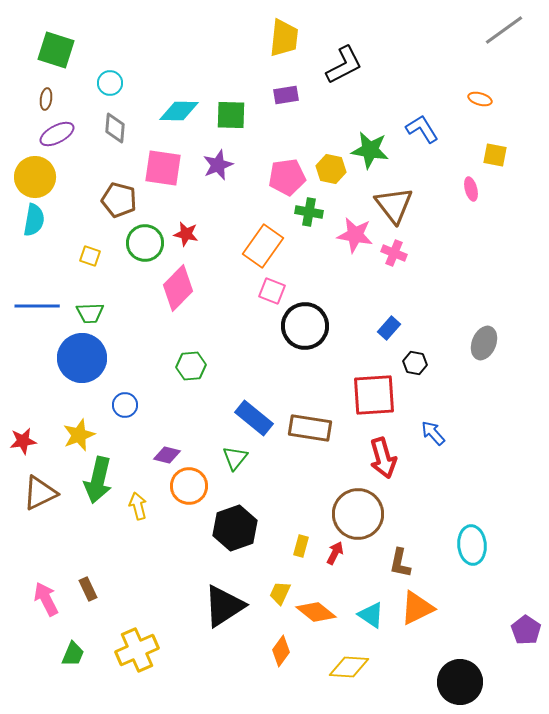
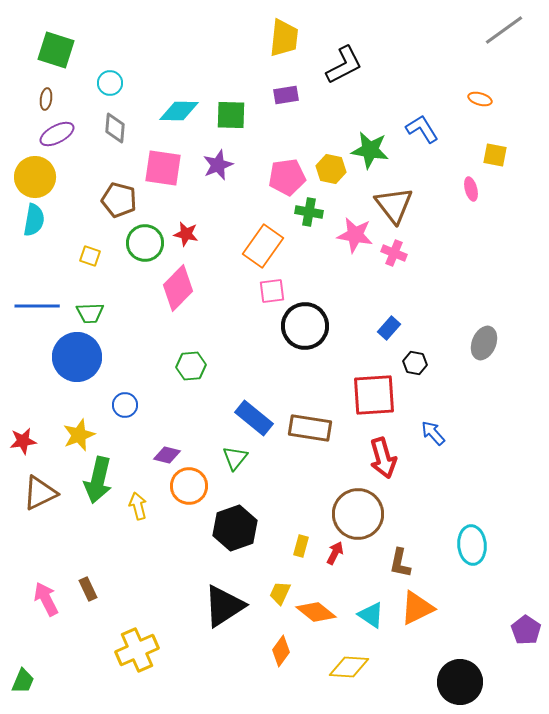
pink square at (272, 291): rotated 28 degrees counterclockwise
blue circle at (82, 358): moved 5 px left, 1 px up
green trapezoid at (73, 654): moved 50 px left, 27 px down
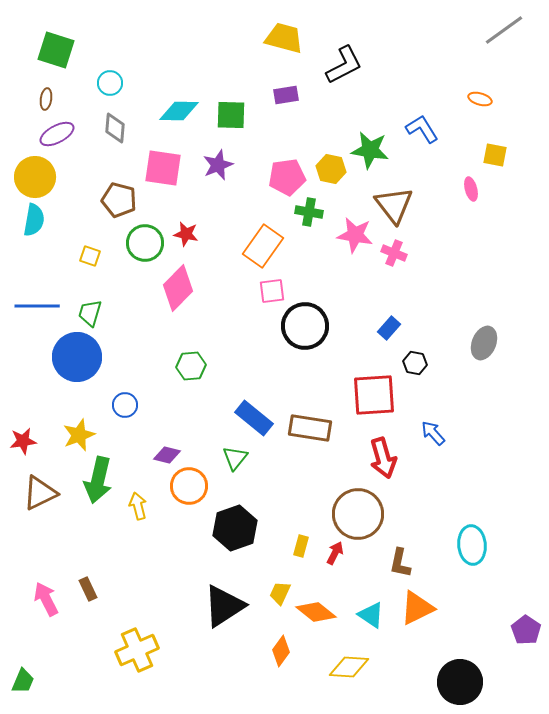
yellow trapezoid at (284, 38): rotated 81 degrees counterclockwise
green trapezoid at (90, 313): rotated 108 degrees clockwise
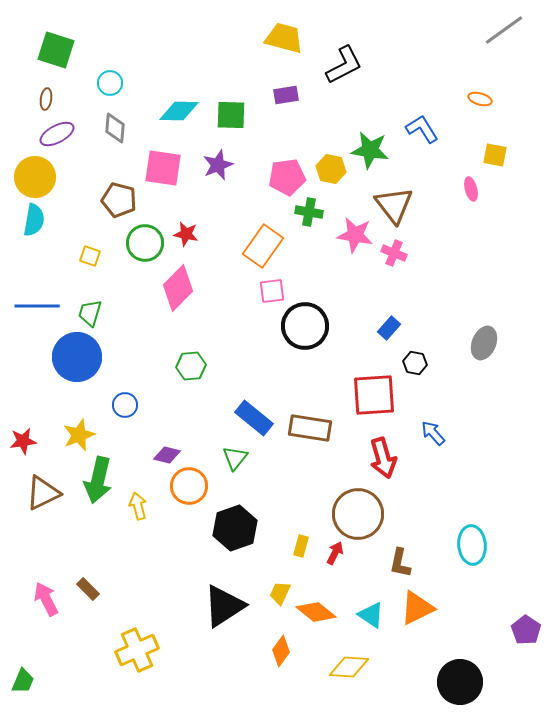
brown triangle at (40, 493): moved 3 px right
brown rectangle at (88, 589): rotated 20 degrees counterclockwise
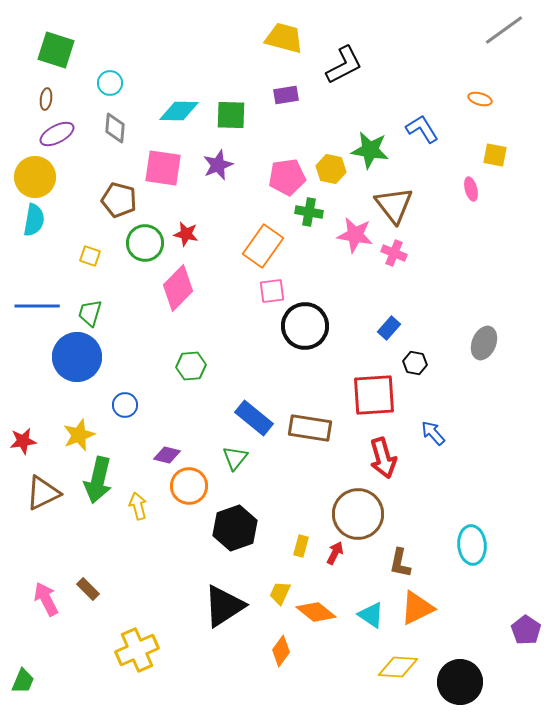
yellow diamond at (349, 667): moved 49 px right
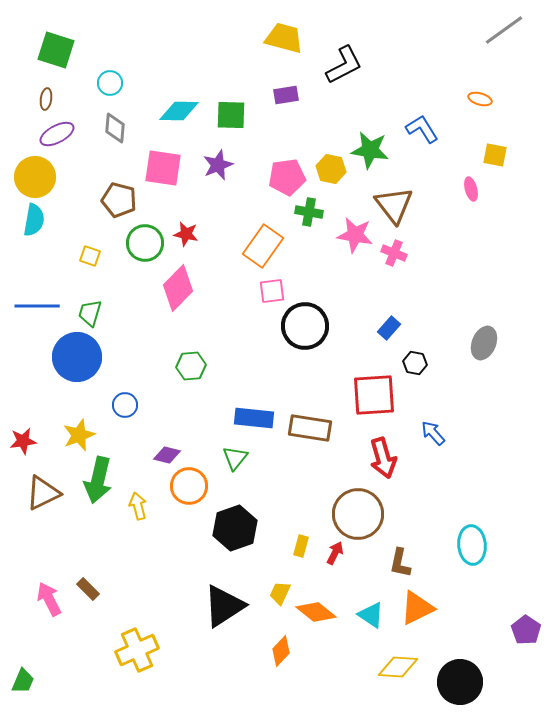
blue rectangle at (254, 418): rotated 33 degrees counterclockwise
pink arrow at (46, 599): moved 3 px right
orange diamond at (281, 651): rotated 8 degrees clockwise
